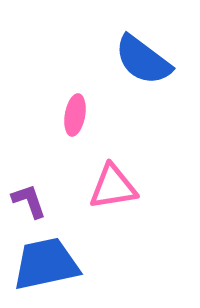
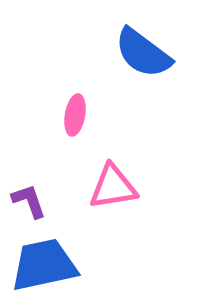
blue semicircle: moved 7 px up
blue trapezoid: moved 2 px left, 1 px down
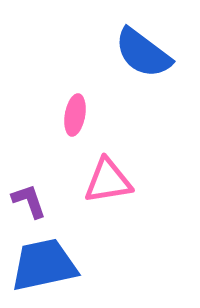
pink triangle: moved 5 px left, 6 px up
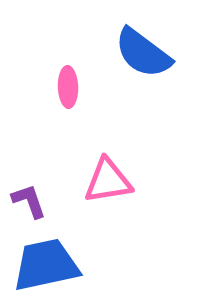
pink ellipse: moved 7 px left, 28 px up; rotated 12 degrees counterclockwise
blue trapezoid: moved 2 px right
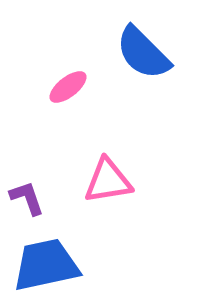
blue semicircle: rotated 8 degrees clockwise
pink ellipse: rotated 54 degrees clockwise
purple L-shape: moved 2 px left, 3 px up
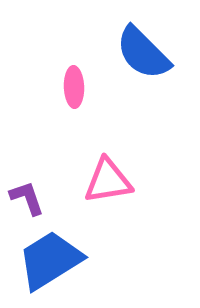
pink ellipse: moved 6 px right; rotated 54 degrees counterclockwise
blue trapezoid: moved 4 px right, 5 px up; rotated 20 degrees counterclockwise
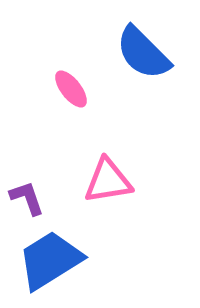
pink ellipse: moved 3 px left, 2 px down; rotated 36 degrees counterclockwise
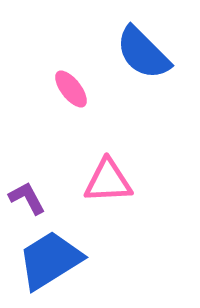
pink triangle: rotated 6 degrees clockwise
purple L-shape: rotated 9 degrees counterclockwise
